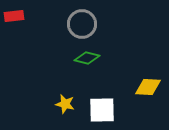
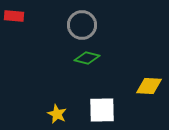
red rectangle: rotated 12 degrees clockwise
gray circle: moved 1 px down
yellow diamond: moved 1 px right, 1 px up
yellow star: moved 8 px left, 10 px down; rotated 12 degrees clockwise
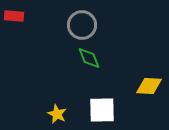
green diamond: moved 2 px right; rotated 55 degrees clockwise
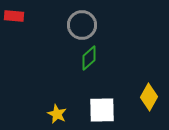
green diamond: rotated 70 degrees clockwise
yellow diamond: moved 11 px down; rotated 64 degrees counterclockwise
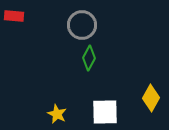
green diamond: rotated 20 degrees counterclockwise
yellow diamond: moved 2 px right, 1 px down
white square: moved 3 px right, 2 px down
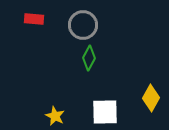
red rectangle: moved 20 px right, 3 px down
gray circle: moved 1 px right
yellow star: moved 2 px left, 2 px down
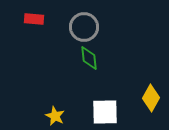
gray circle: moved 1 px right, 2 px down
green diamond: rotated 35 degrees counterclockwise
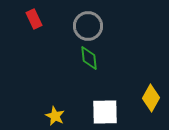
red rectangle: rotated 60 degrees clockwise
gray circle: moved 4 px right, 1 px up
